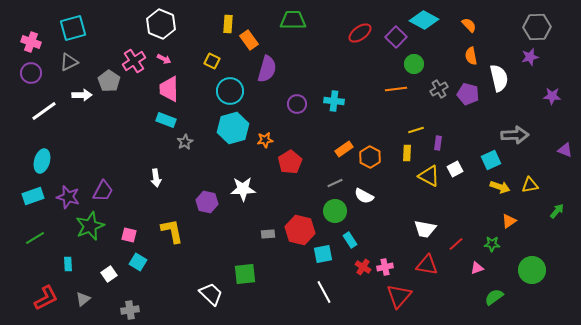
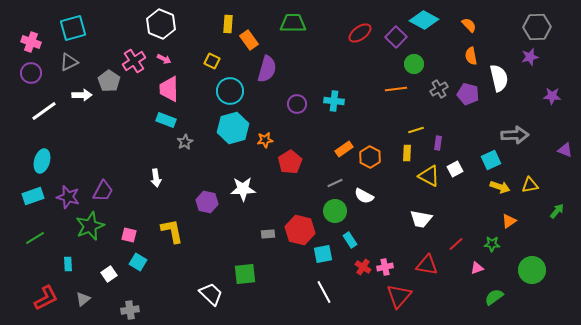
green trapezoid at (293, 20): moved 3 px down
white trapezoid at (425, 229): moved 4 px left, 10 px up
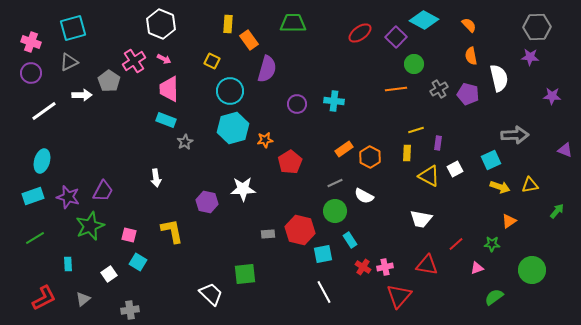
purple star at (530, 57): rotated 18 degrees clockwise
red L-shape at (46, 298): moved 2 px left
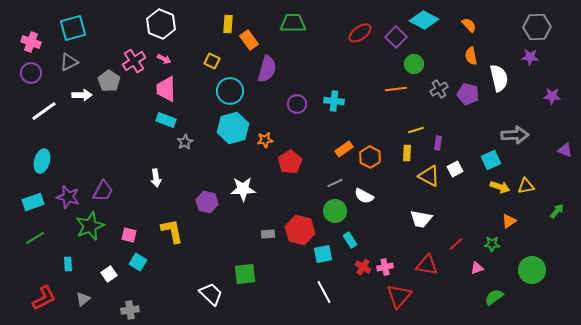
pink trapezoid at (169, 89): moved 3 px left
yellow triangle at (530, 185): moved 4 px left, 1 px down
cyan rectangle at (33, 196): moved 6 px down
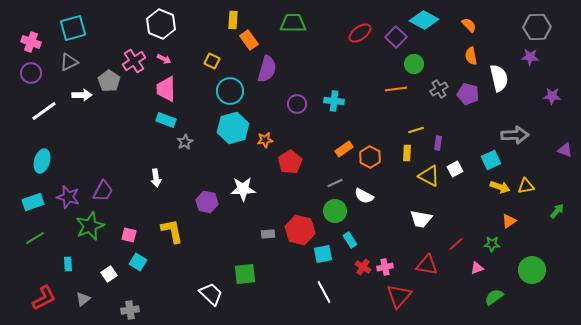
yellow rectangle at (228, 24): moved 5 px right, 4 px up
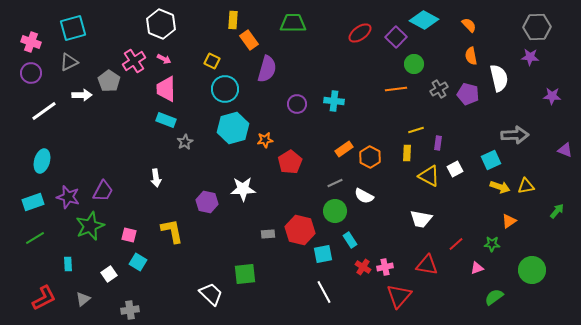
cyan circle at (230, 91): moved 5 px left, 2 px up
